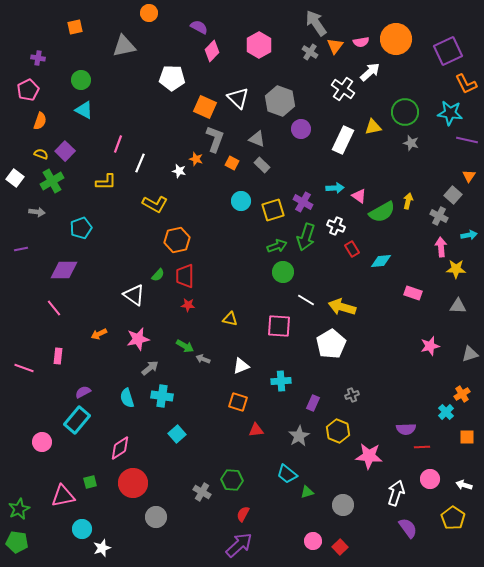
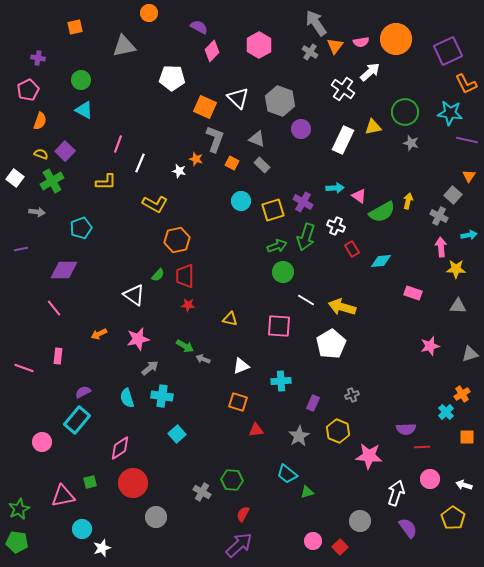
gray circle at (343, 505): moved 17 px right, 16 px down
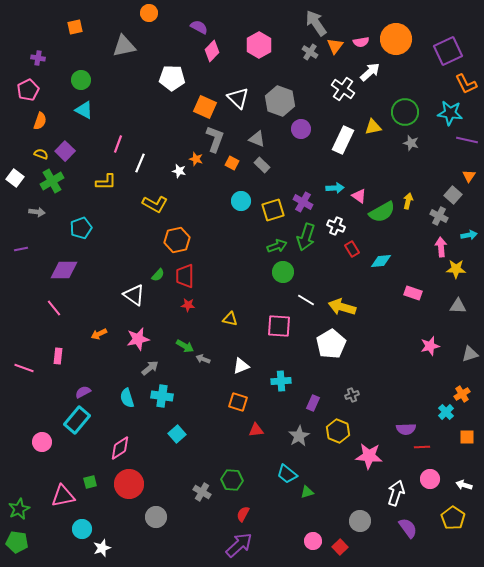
red circle at (133, 483): moved 4 px left, 1 px down
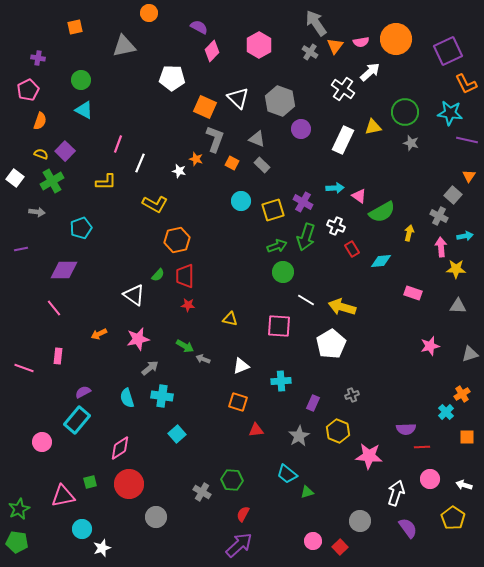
yellow arrow at (408, 201): moved 1 px right, 32 px down
cyan arrow at (469, 235): moved 4 px left, 1 px down
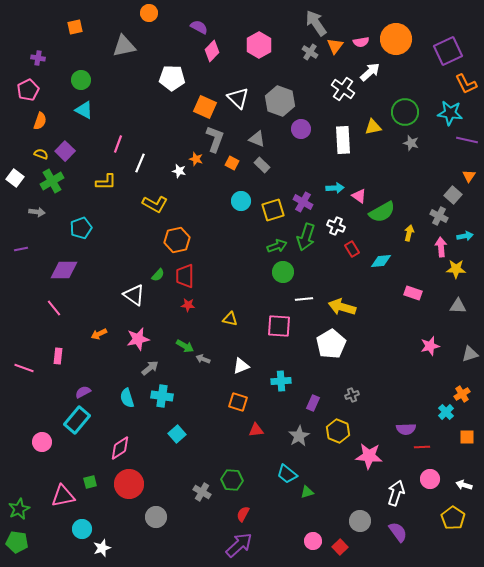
white rectangle at (343, 140): rotated 28 degrees counterclockwise
white line at (306, 300): moved 2 px left, 1 px up; rotated 36 degrees counterclockwise
purple semicircle at (408, 528): moved 10 px left, 4 px down
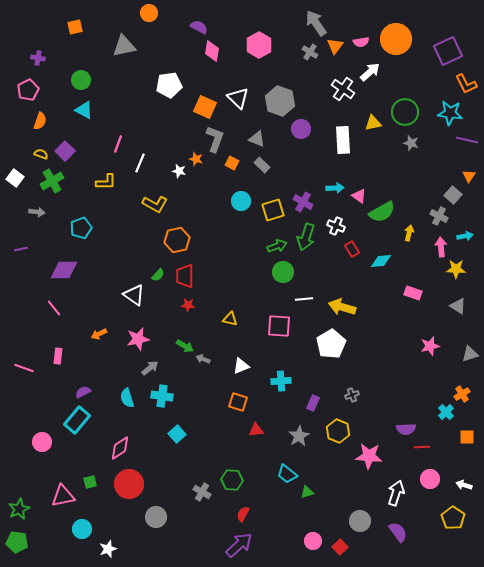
pink diamond at (212, 51): rotated 35 degrees counterclockwise
white pentagon at (172, 78): moved 3 px left, 7 px down; rotated 10 degrees counterclockwise
yellow triangle at (373, 127): moved 4 px up
gray triangle at (458, 306): rotated 30 degrees clockwise
white star at (102, 548): moved 6 px right, 1 px down
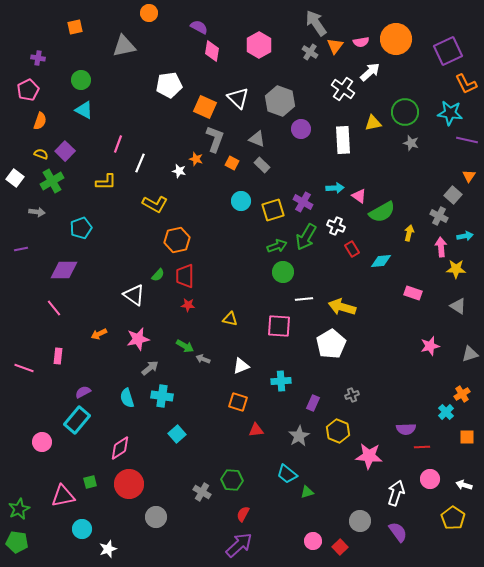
green arrow at (306, 237): rotated 12 degrees clockwise
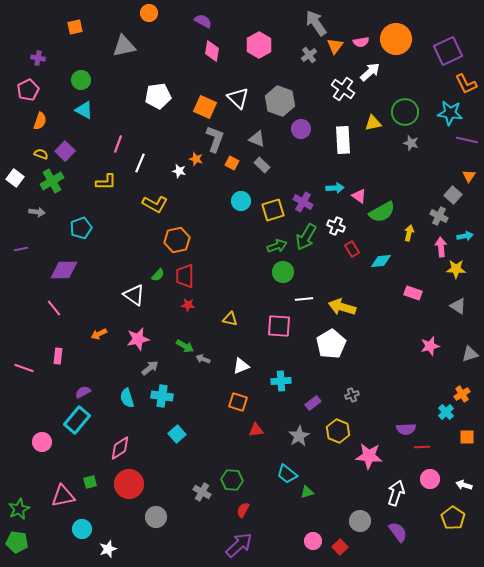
purple semicircle at (199, 27): moved 4 px right, 6 px up
gray cross at (310, 52): moved 1 px left, 3 px down; rotated 21 degrees clockwise
white pentagon at (169, 85): moved 11 px left, 11 px down
purple rectangle at (313, 403): rotated 28 degrees clockwise
red semicircle at (243, 514): moved 4 px up
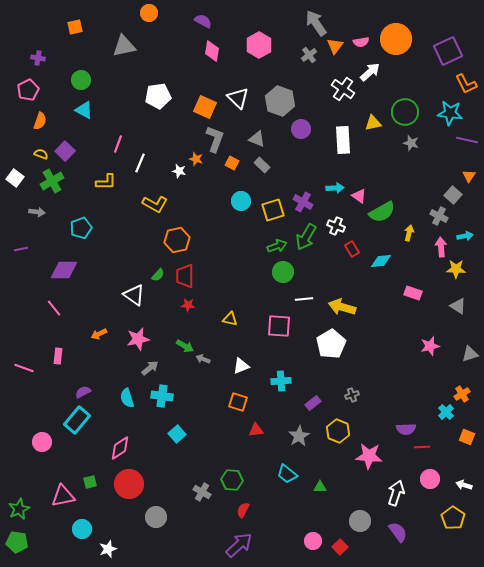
orange square at (467, 437): rotated 21 degrees clockwise
green triangle at (307, 492): moved 13 px right, 5 px up; rotated 16 degrees clockwise
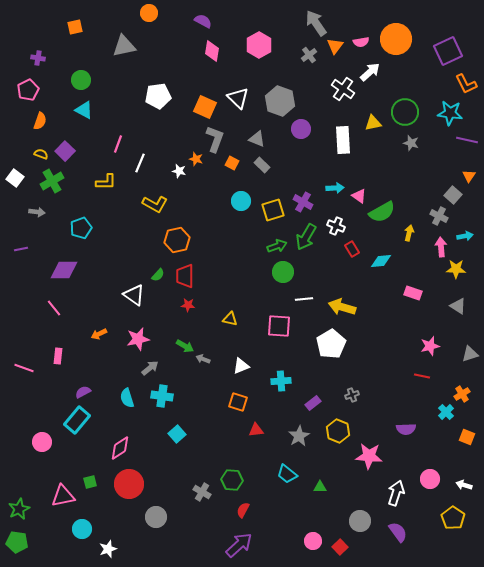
red line at (422, 447): moved 71 px up; rotated 14 degrees clockwise
